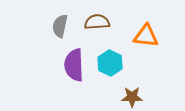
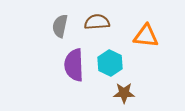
brown star: moved 8 px left, 4 px up
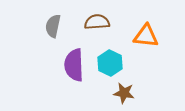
gray semicircle: moved 7 px left
brown star: rotated 10 degrees clockwise
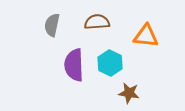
gray semicircle: moved 1 px left, 1 px up
brown star: moved 5 px right
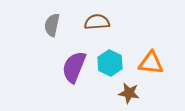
orange triangle: moved 5 px right, 27 px down
purple semicircle: moved 2 px down; rotated 24 degrees clockwise
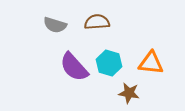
gray semicircle: moved 3 px right; rotated 85 degrees counterclockwise
cyan hexagon: moved 1 px left; rotated 10 degrees counterclockwise
purple semicircle: rotated 64 degrees counterclockwise
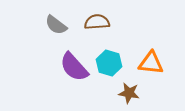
gray semicircle: moved 1 px right; rotated 20 degrees clockwise
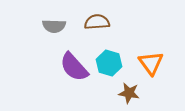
gray semicircle: moved 2 px left, 1 px down; rotated 35 degrees counterclockwise
orange triangle: rotated 48 degrees clockwise
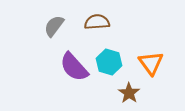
gray semicircle: rotated 125 degrees clockwise
cyan hexagon: moved 1 px up
brown star: rotated 25 degrees clockwise
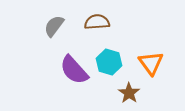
purple semicircle: moved 3 px down
